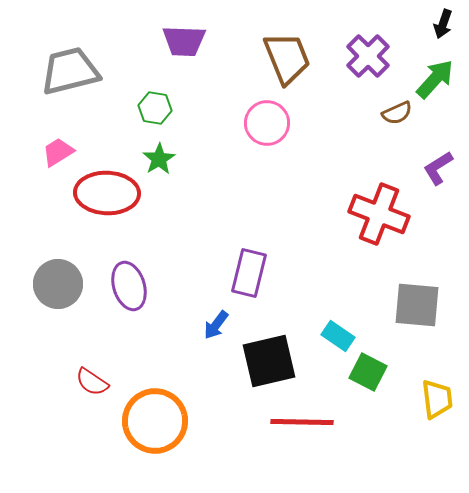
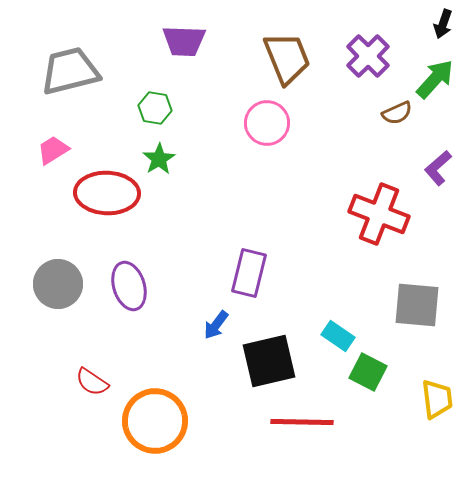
pink trapezoid: moved 5 px left, 2 px up
purple L-shape: rotated 9 degrees counterclockwise
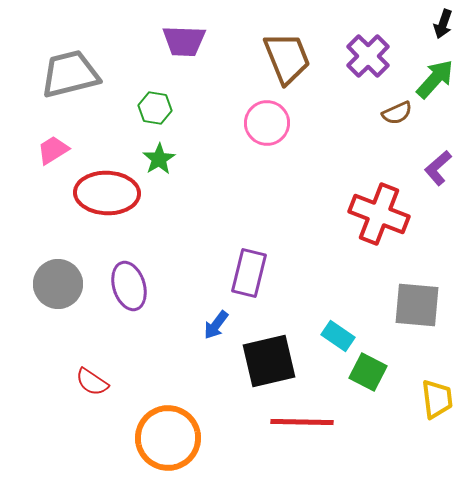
gray trapezoid: moved 3 px down
orange circle: moved 13 px right, 17 px down
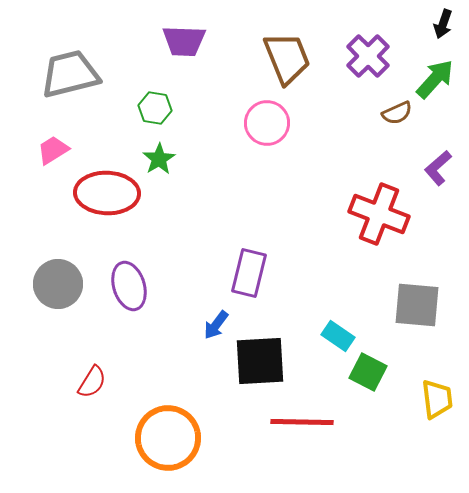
black square: moved 9 px left; rotated 10 degrees clockwise
red semicircle: rotated 92 degrees counterclockwise
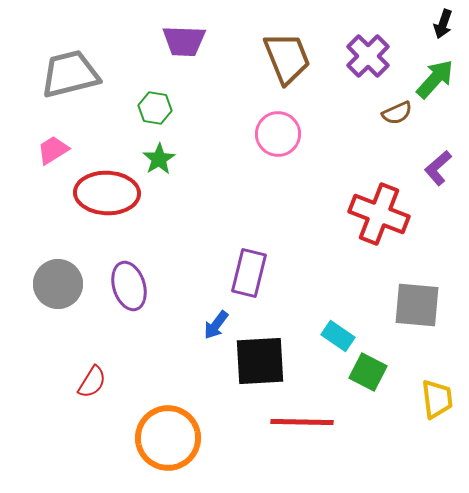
pink circle: moved 11 px right, 11 px down
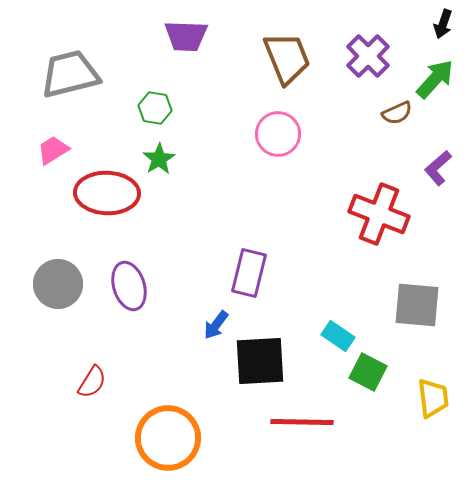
purple trapezoid: moved 2 px right, 5 px up
yellow trapezoid: moved 4 px left, 1 px up
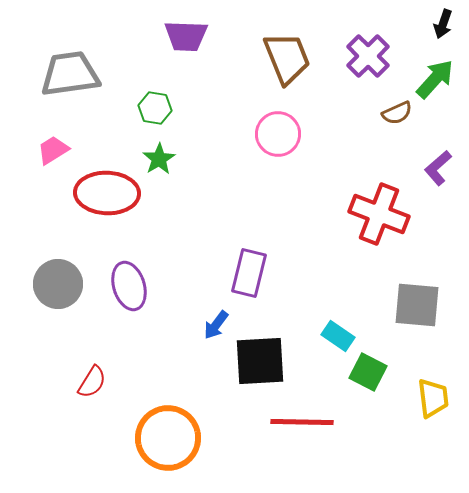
gray trapezoid: rotated 6 degrees clockwise
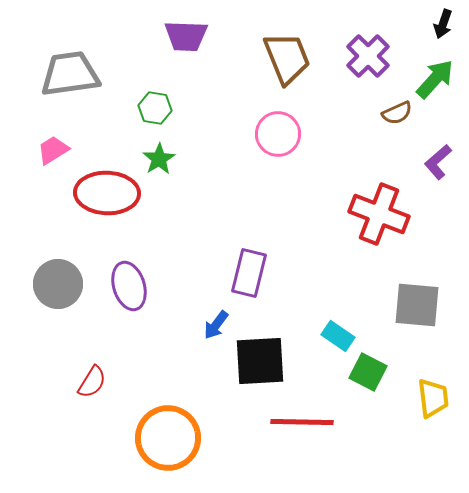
purple L-shape: moved 6 px up
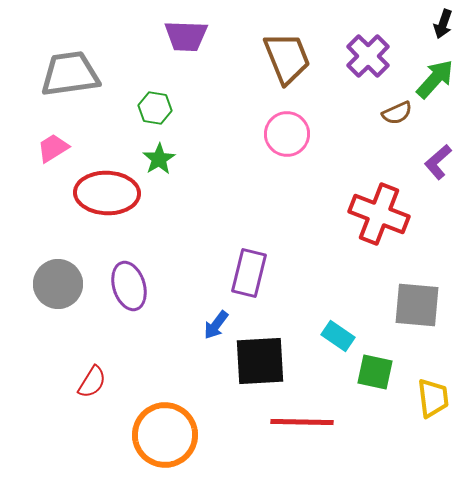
pink circle: moved 9 px right
pink trapezoid: moved 2 px up
green square: moved 7 px right; rotated 15 degrees counterclockwise
orange circle: moved 3 px left, 3 px up
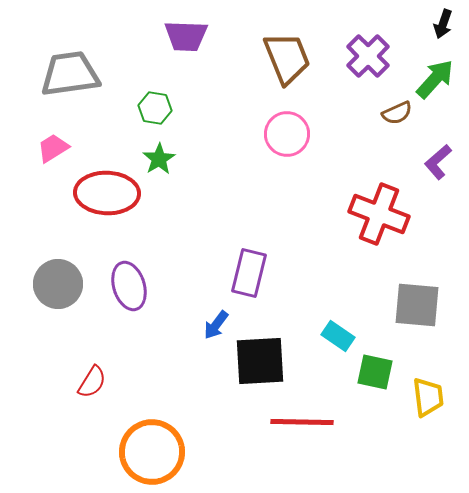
yellow trapezoid: moved 5 px left, 1 px up
orange circle: moved 13 px left, 17 px down
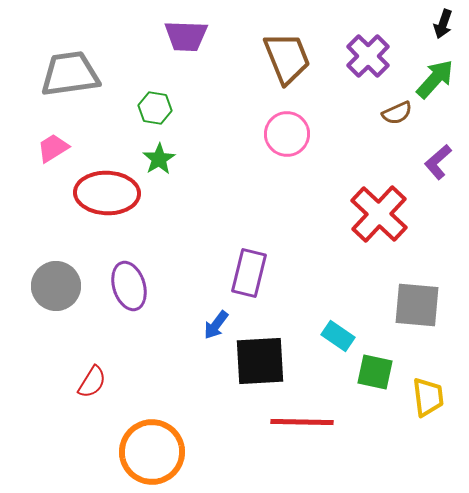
red cross: rotated 22 degrees clockwise
gray circle: moved 2 px left, 2 px down
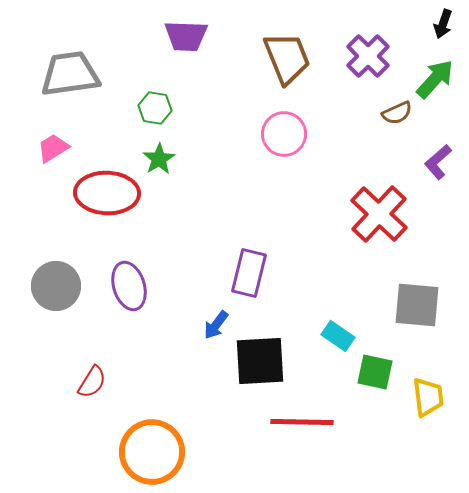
pink circle: moved 3 px left
